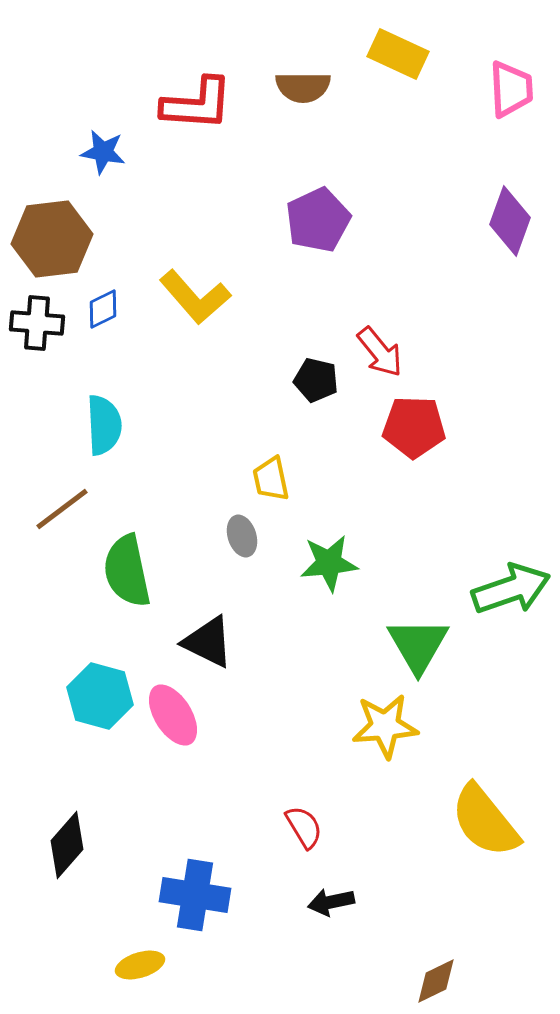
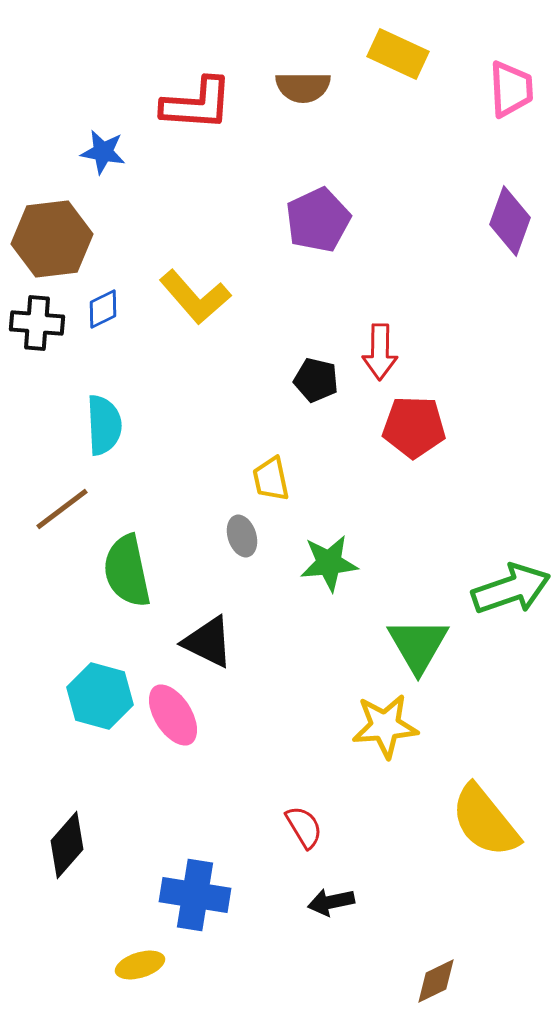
red arrow: rotated 40 degrees clockwise
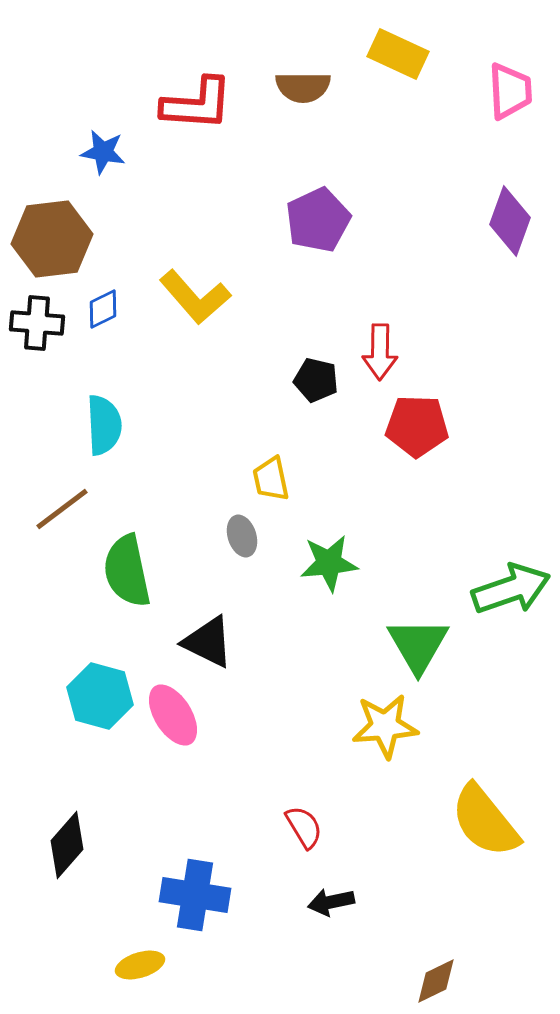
pink trapezoid: moved 1 px left, 2 px down
red pentagon: moved 3 px right, 1 px up
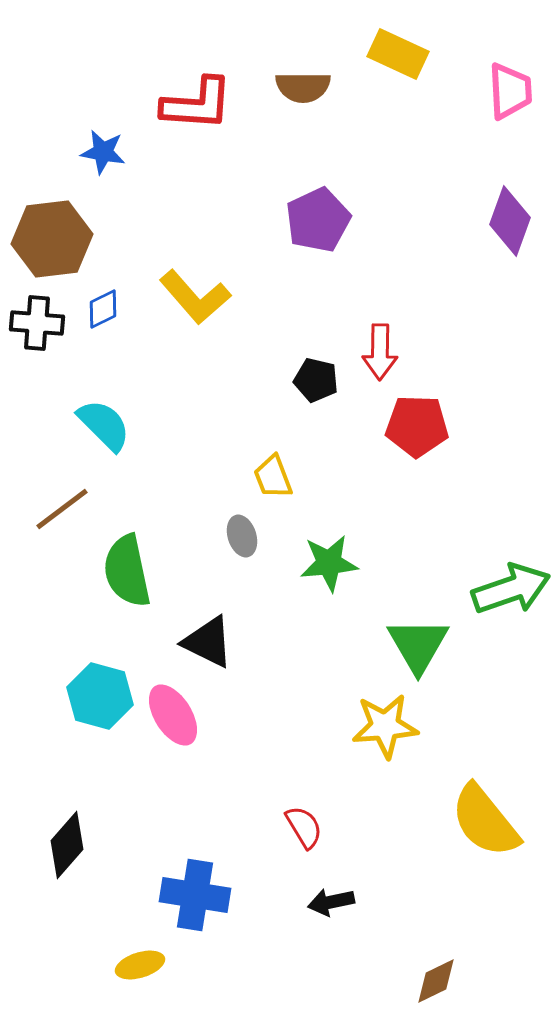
cyan semicircle: rotated 42 degrees counterclockwise
yellow trapezoid: moved 2 px right, 2 px up; rotated 9 degrees counterclockwise
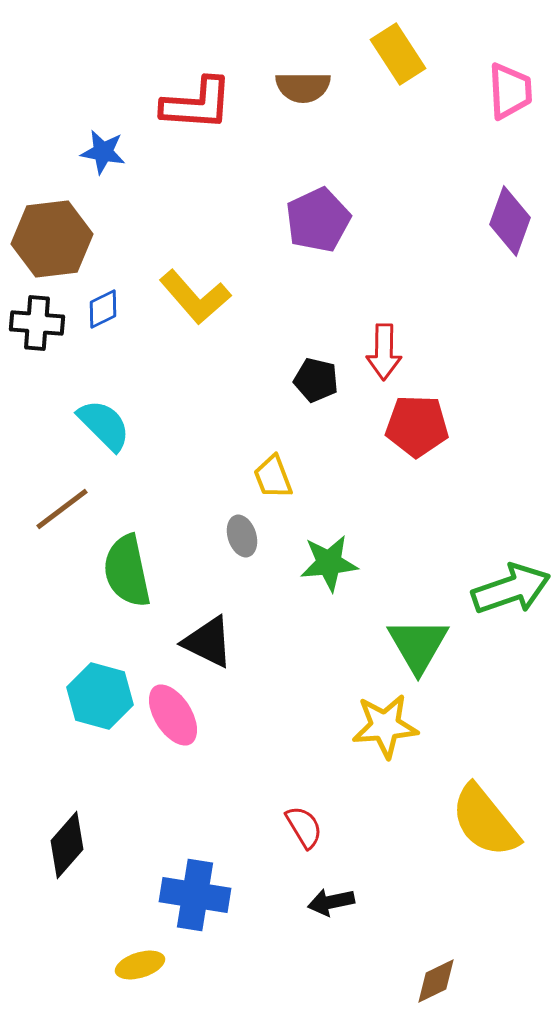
yellow rectangle: rotated 32 degrees clockwise
red arrow: moved 4 px right
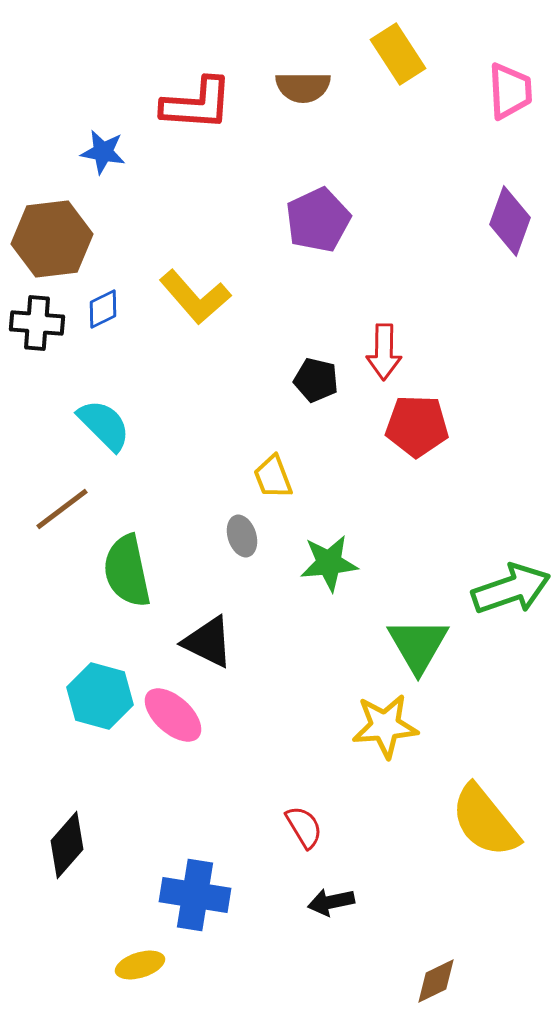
pink ellipse: rotated 16 degrees counterclockwise
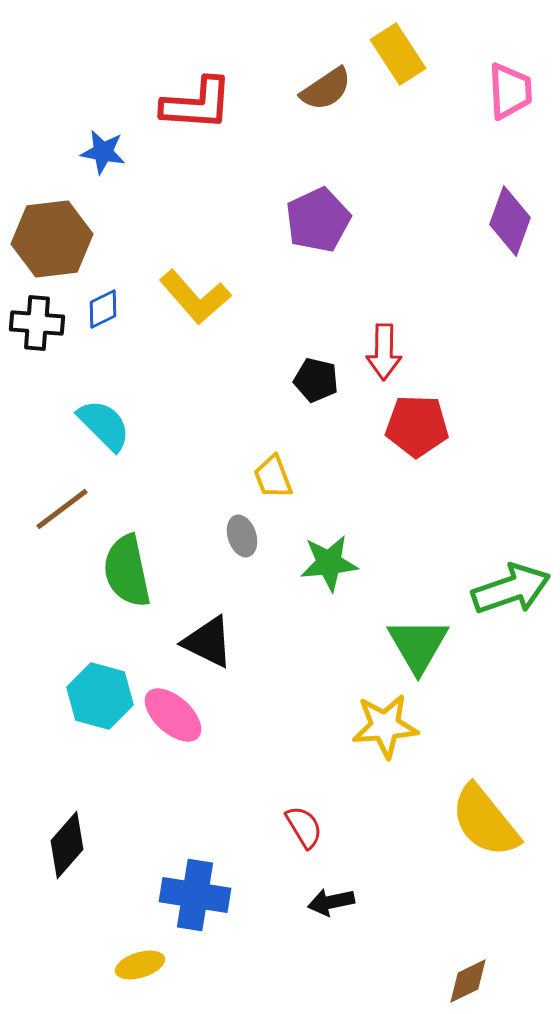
brown semicircle: moved 23 px right, 2 px down; rotated 34 degrees counterclockwise
brown diamond: moved 32 px right
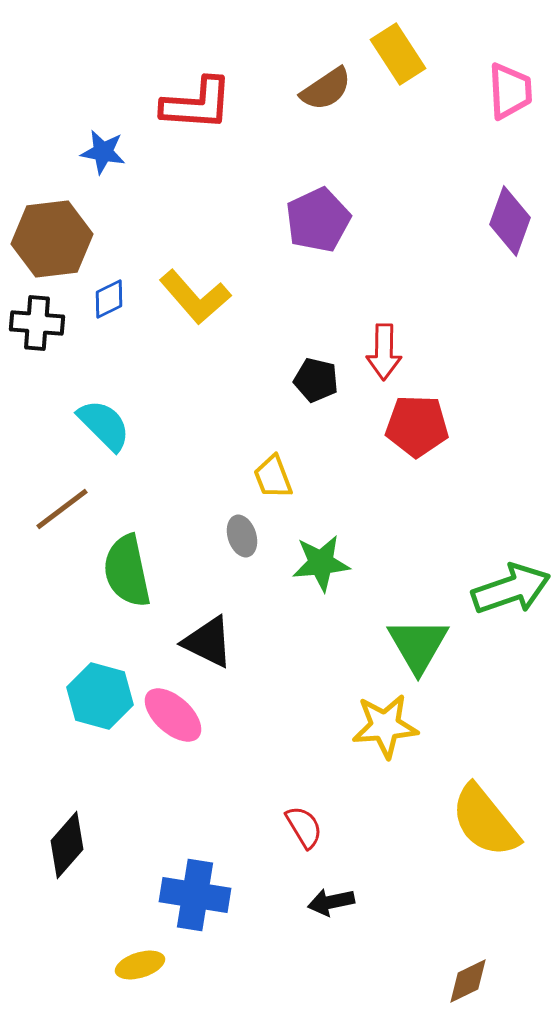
blue diamond: moved 6 px right, 10 px up
green star: moved 8 px left
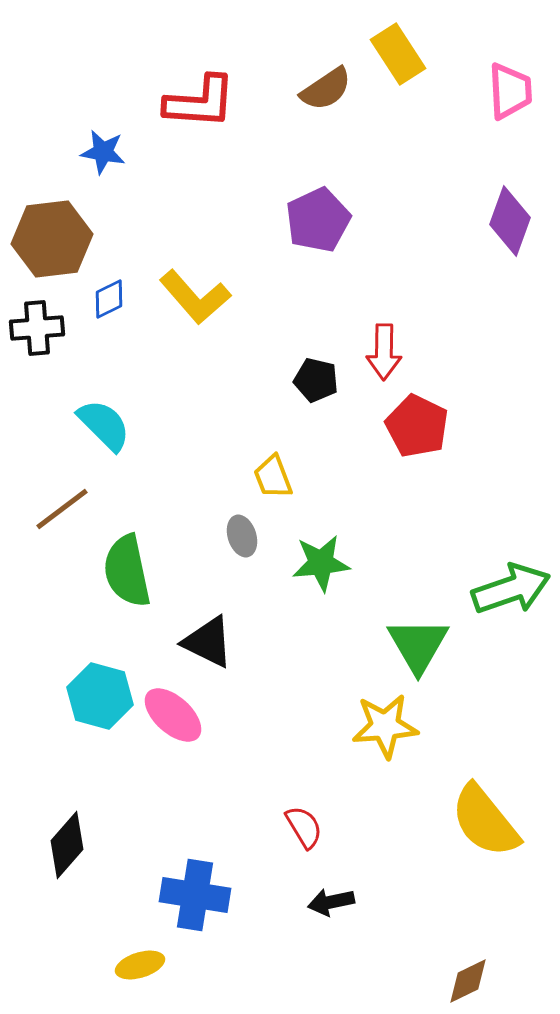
red L-shape: moved 3 px right, 2 px up
black cross: moved 5 px down; rotated 10 degrees counterclockwise
red pentagon: rotated 24 degrees clockwise
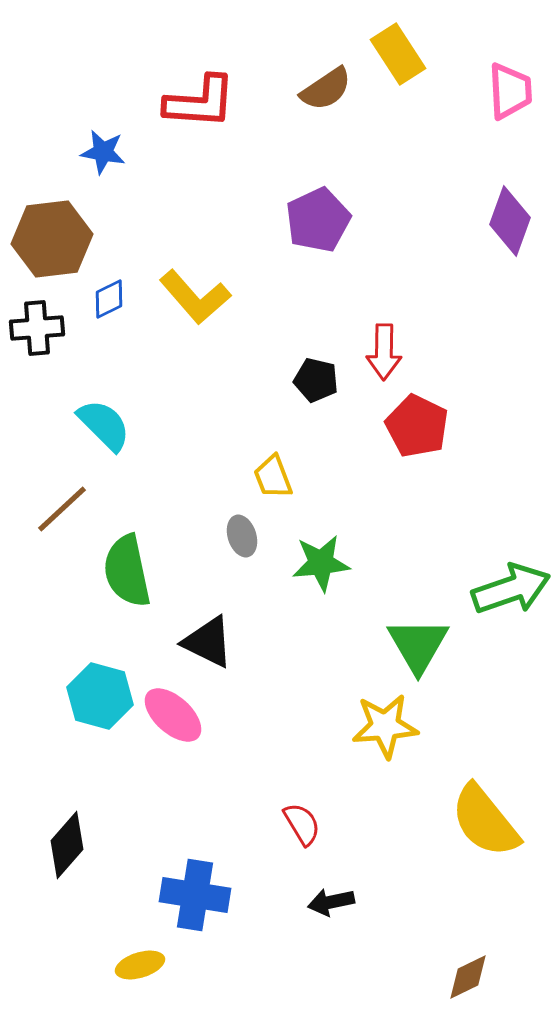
brown line: rotated 6 degrees counterclockwise
red semicircle: moved 2 px left, 3 px up
brown diamond: moved 4 px up
